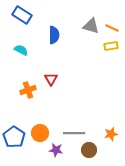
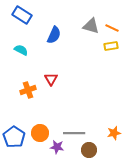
blue semicircle: rotated 24 degrees clockwise
orange star: moved 3 px right, 1 px up
purple star: moved 1 px right, 3 px up
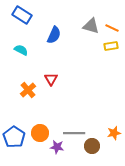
orange cross: rotated 21 degrees counterclockwise
brown circle: moved 3 px right, 4 px up
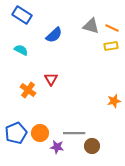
blue semicircle: rotated 24 degrees clockwise
orange cross: rotated 14 degrees counterclockwise
orange star: moved 32 px up
blue pentagon: moved 2 px right, 4 px up; rotated 15 degrees clockwise
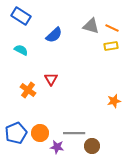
blue rectangle: moved 1 px left, 1 px down
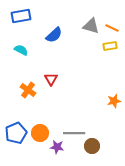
blue rectangle: rotated 42 degrees counterclockwise
yellow rectangle: moved 1 px left
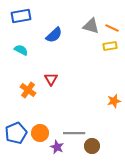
purple star: rotated 16 degrees clockwise
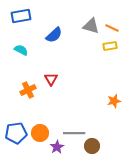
orange cross: rotated 28 degrees clockwise
blue pentagon: rotated 15 degrees clockwise
purple star: rotated 16 degrees clockwise
